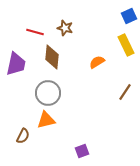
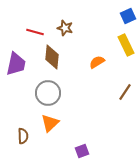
blue square: moved 1 px left
orange triangle: moved 4 px right, 3 px down; rotated 30 degrees counterclockwise
brown semicircle: rotated 28 degrees counterclockwise
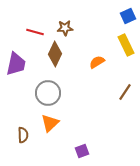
brown star: rotated 21 degrees counterclockwise
brown diamond: moved 3 px right, 3 px up; rotated 20 degrees clockwise
brown semicircle: moved 1 px up
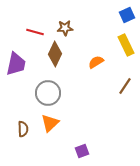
blue square: moved 1 px left, 1 px up
orange semicircle: moved 1 px left
brown line: moved 6 px up
brown semicircle: moved 6 px up
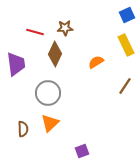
purple trapezoid: rotated 20 degrees counterclockwise
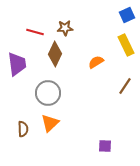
purple trapezoid: moved 1 px right
purple square: moved 23 px right, 5 px up; rotated 24 degrees clockwise
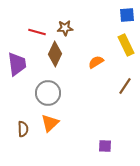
blue square: rotated 21 degrees clockwise
red line: moved 2 px right
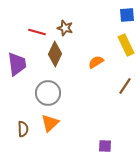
brown star: rotated 21 degrees clockwise
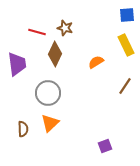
purple square: rotated 24 degrees counterclockwise
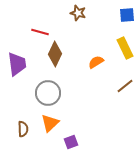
brown star: moved 13 px right, 15 px up
red line: moved 3 px right
yellow rectangle: moved 1 px left, 3 px down
brown line: rotated 18 degrees clockwise
purple square: moved 34 px left, 4 px up
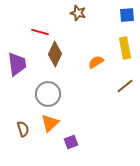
yellow rectangle: rotated 15 degrees clockwise
gray circle: moved 1 px down
brown semicircle: rotated 14 degrees counterclockwise
